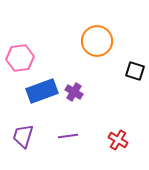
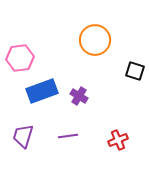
orange circle: moved 2 px left, 1 px up
purple cross: moved 5 px right, 4 px down
red cross: rotated 36 degrees clockwise
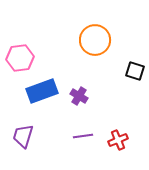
purple line: moved 15 px right
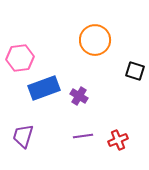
blue rectangle: moved 2 px right, 3 px up
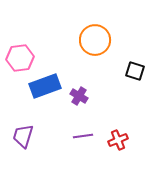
blue rectangle: moved 1 px right, 2 px up
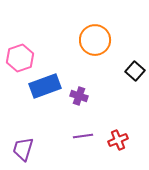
pink hexagon: rotated 12 degrees counterclockwise
black square: rotated 24 degrees clockwise
purple cross: rotated 12 degrees counterclockwise
purple trapezoid: moved 13 px down
